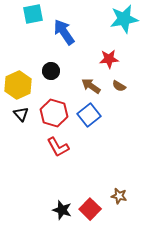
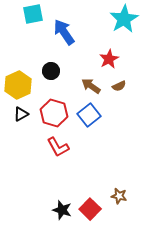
cyan star: rotated 20 degrees counterclockwise
red star: rotated 24 degrees counterclockwise
brown semicircle: rotated 56 degrees counterclockwise
black triangle: rotated 42 degrees clockwise
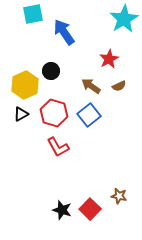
yellow hexagon: moved 7 px right
